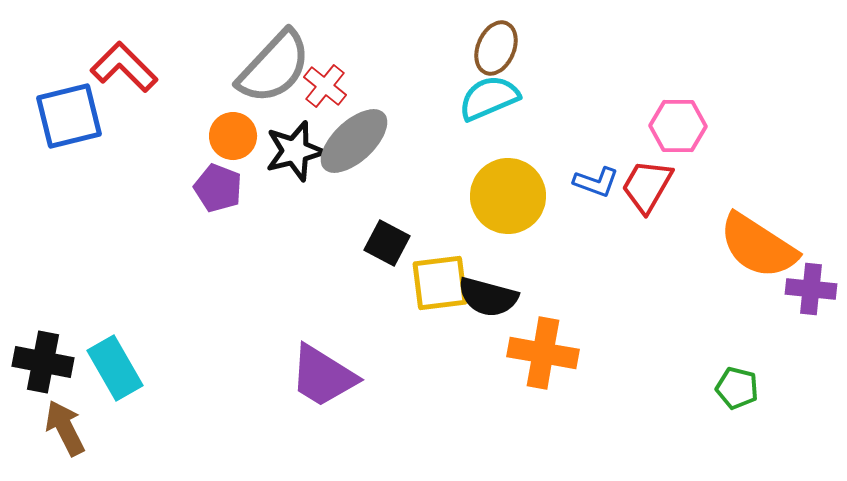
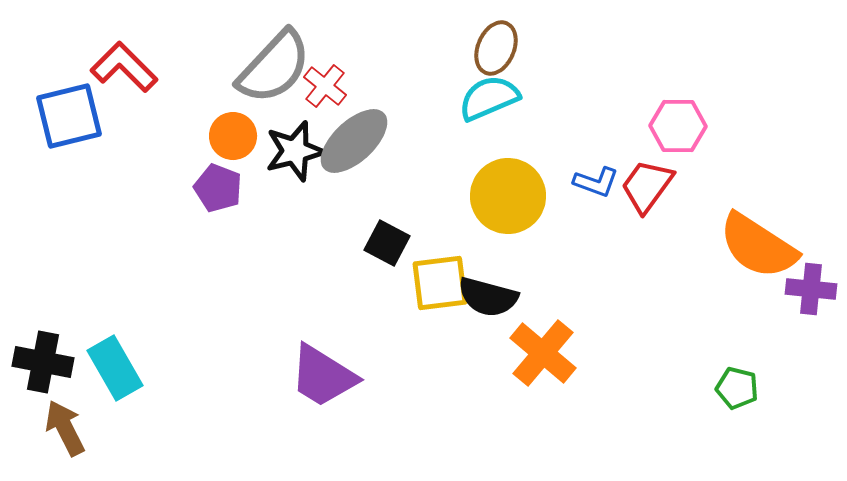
red trapezoid: rotated 6 degrees clockwise
orange cross: rotated 30 degrees clockwise
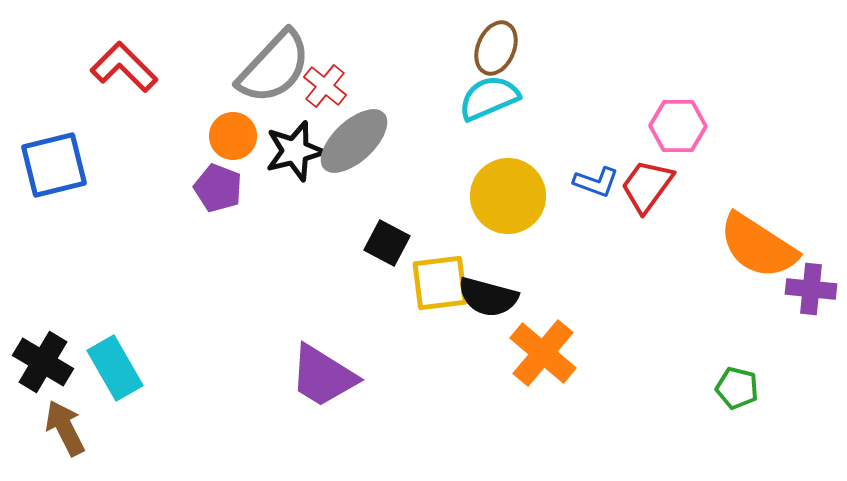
blue square: moved 15 px left, 49 px down
black cross: rotated 20 degrees clockwise
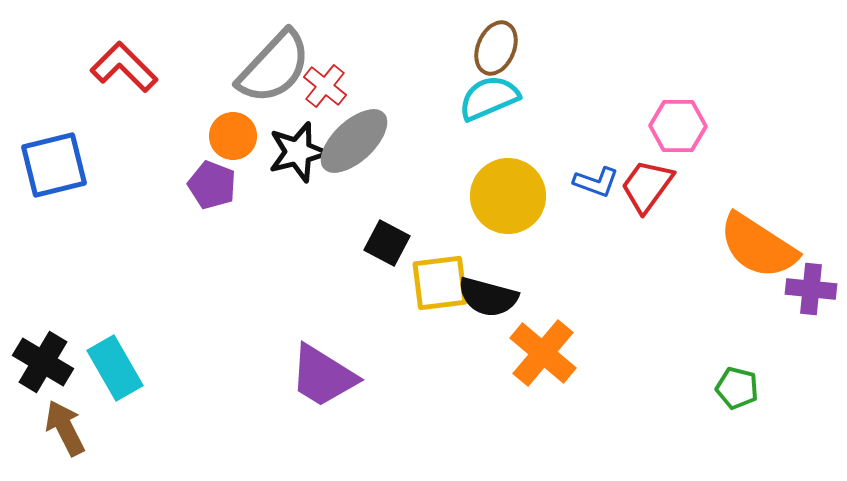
black star: moved 3 px right, 1 px down
purple pentagon: moved 6 px left, 3 px up
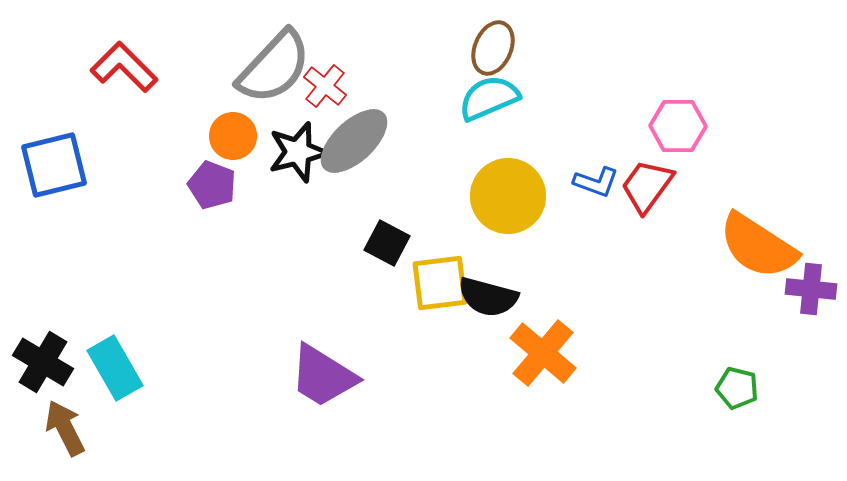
brown ellipse: moved 3 px left
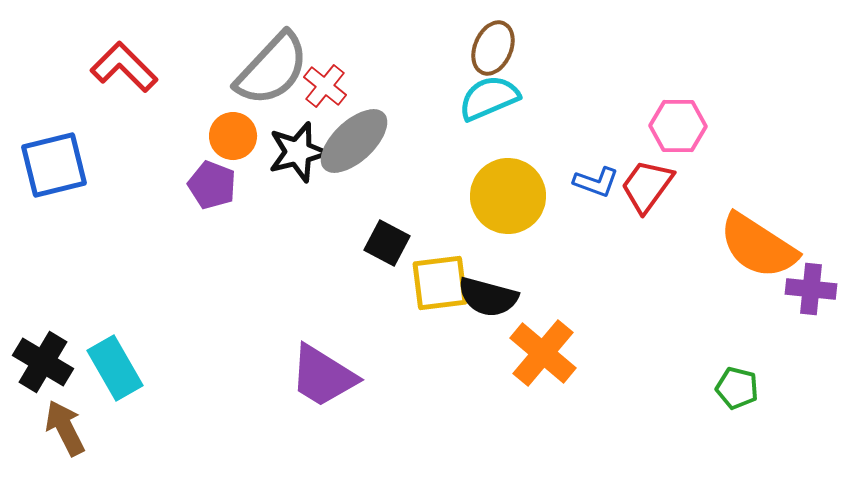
gray semicircle: moved 2 px left, 2 px down
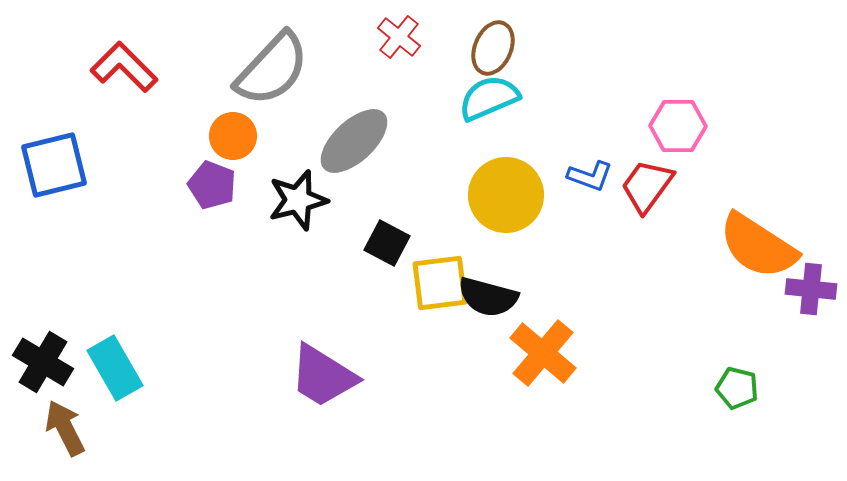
red cross: moved 74 px right, 49 px up
black star: moved 48 px down
blue L-shape: moved 6 px left, 6 px up
yellow circle: moved 2 px left, 1 px up
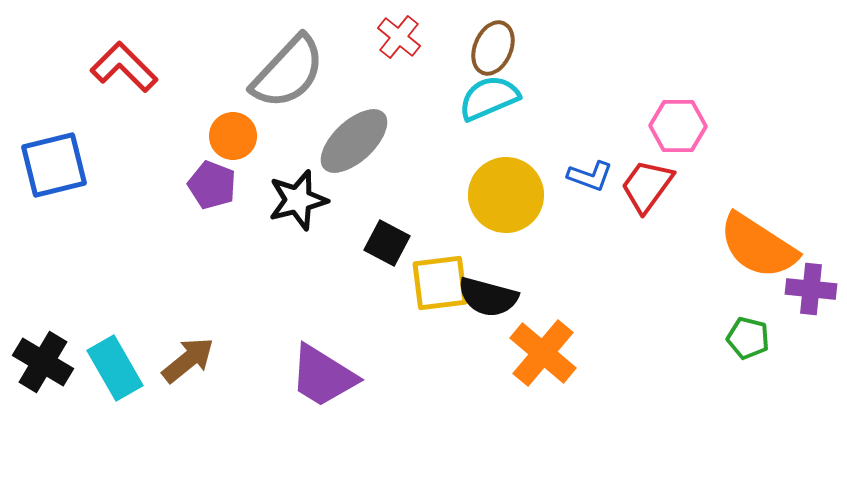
gray semicircle: moved 16 px right, 3 px down
green pentagon: moved 11 px right, 50 px up
brown arrow: moved 123 px right, 68 px up; rotated 78 degrees clockwise
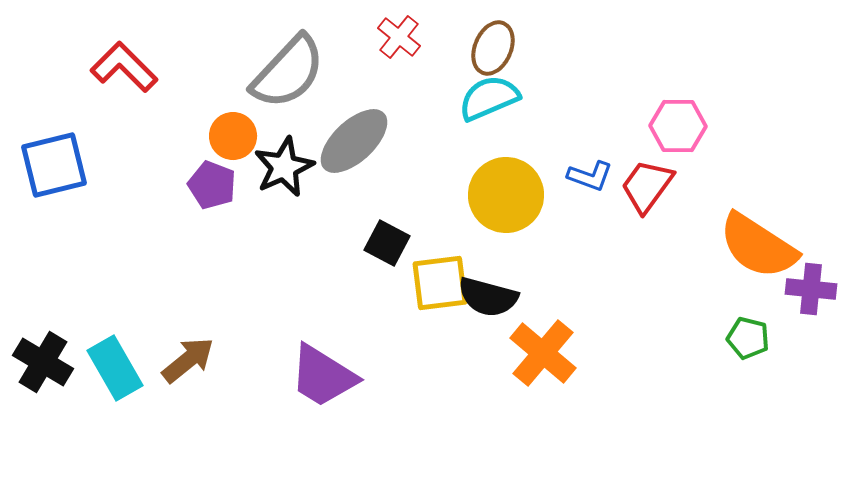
black star: moved 14 px left, 33 px up; rotated 10 degrees counterclockwise
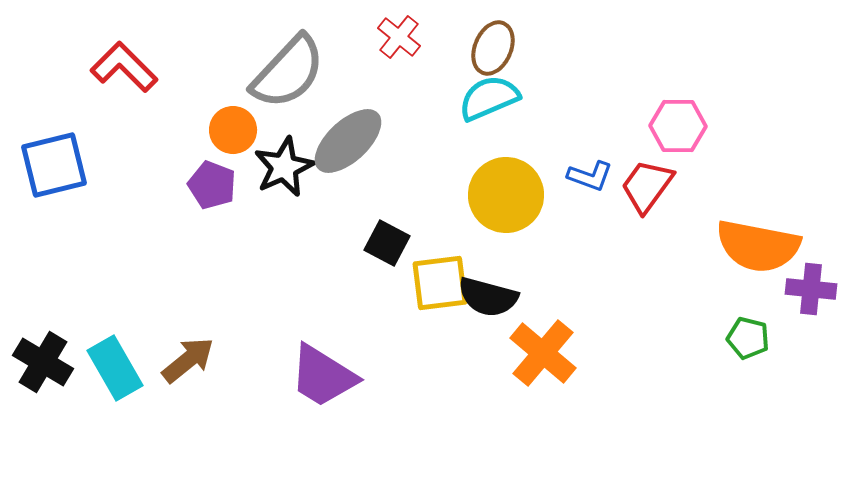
orange circle: moved 6 px up
gray ellipse: moved 6 px left
orange semicircle: rotated 22 degrees counterclockwise
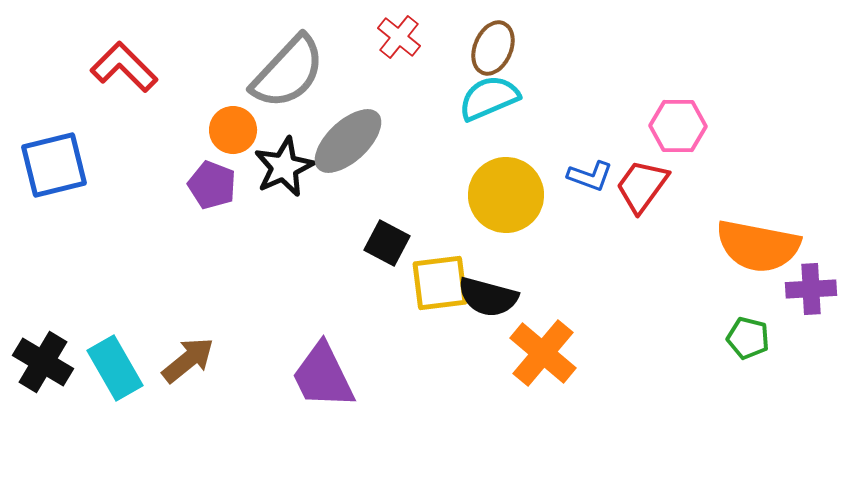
red trapezoid: moved 5 px left
purple cross: rotated 9 degrees counterclockwise
purple trapezoid: rotated 32 degrees clockwise
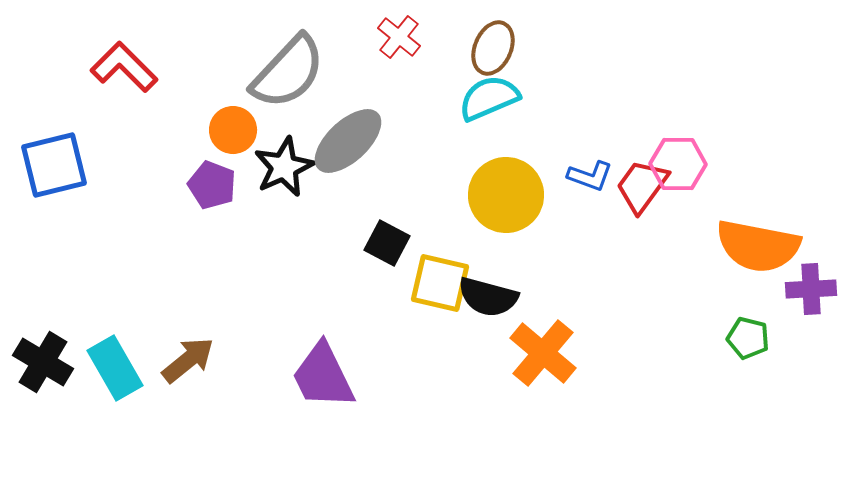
pink hexagon: moved 38 px down
yellow square: rotated 20 degrees clockwise
